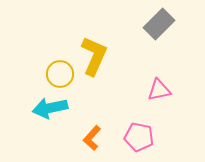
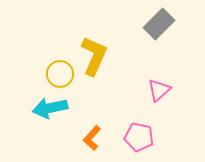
pink triangle: rotated 30 degrees counterclockwise
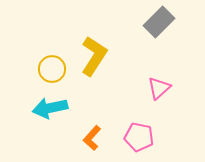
gray rectangle: moved 2 px up
yellow L-shape: rotated 9 degrees clockwise
yellow circle: moved 8 px left, 5 px up
pink triangle: moved 2 px up
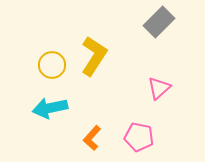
yellow circle: moved 4 px up
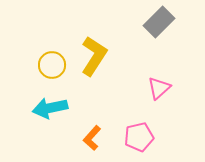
pink pentagon: rotated 24 degrees counterclockwise
